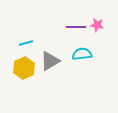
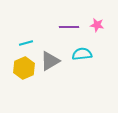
purple line: moved 7 px left
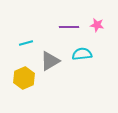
yellow hexagon: moved 10 px down
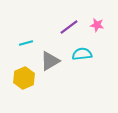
purple line: rotated 36 degrees counterclockwise
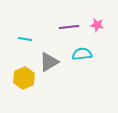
purple line: rotated 30 degrees clockwise
cyan line: moved 1 px left, 4 px up; rotated 24 degrees clockwise
gray triangle: moved 1 px left, 1 px down
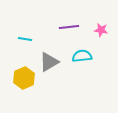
pink star: moved 4 px right, 5 px down
cyan semicircle: moved 2 px down
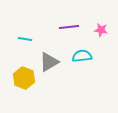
yellow hexagon: rotated 15 degrees counterclockwise
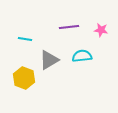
gray triangle: moved 2 px up
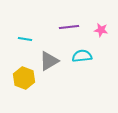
gray triangle: moved 1 px down
